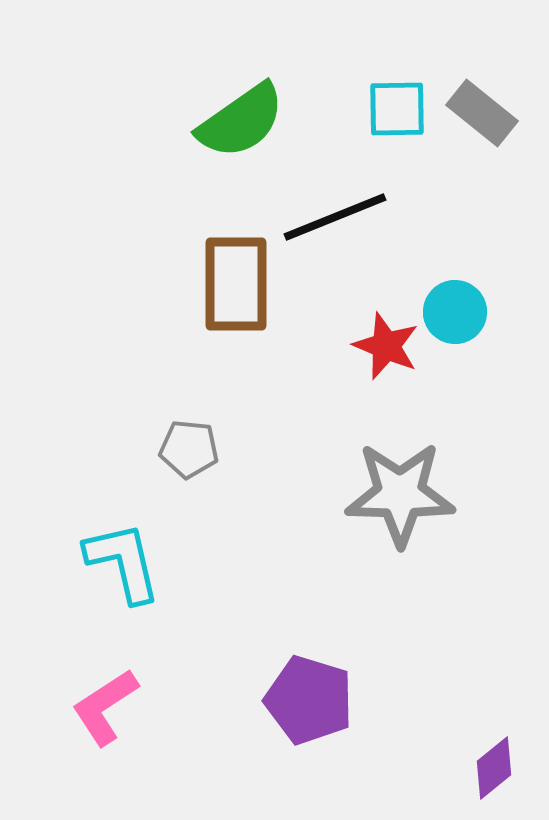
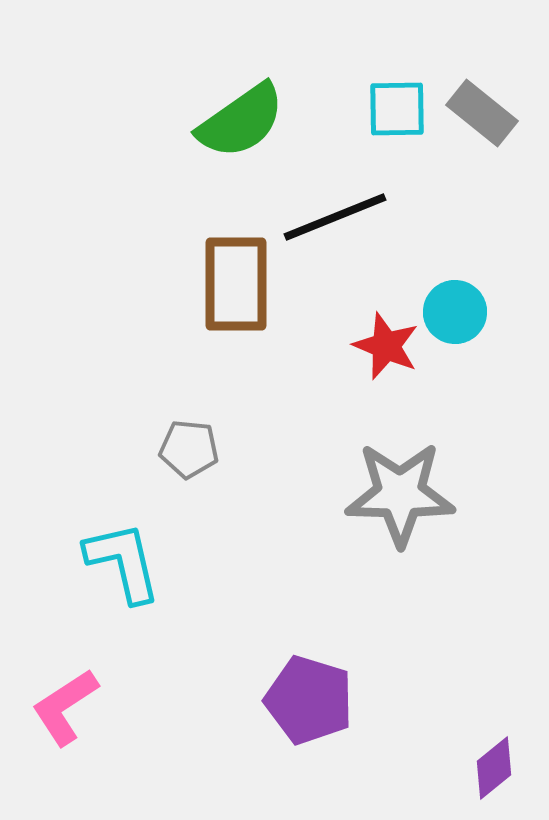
pink L-shape: moved 40 px left
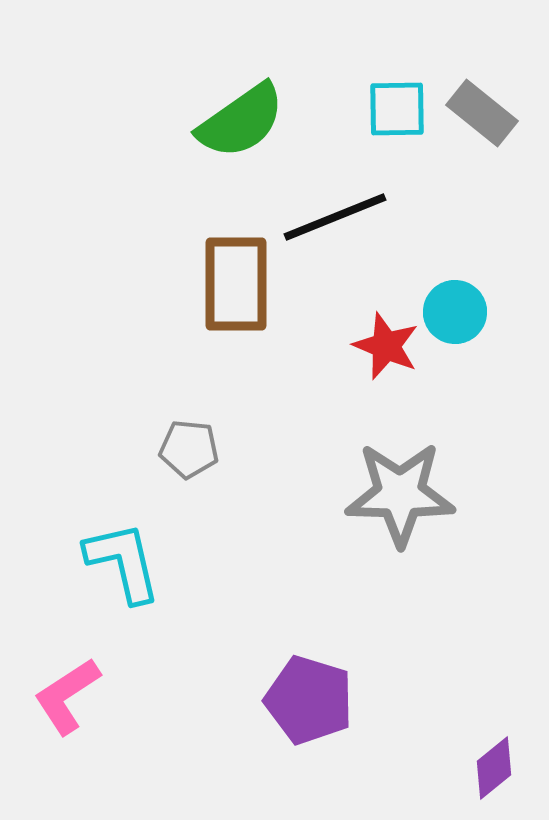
pink L-shape: moved 2 px right, 11 px up
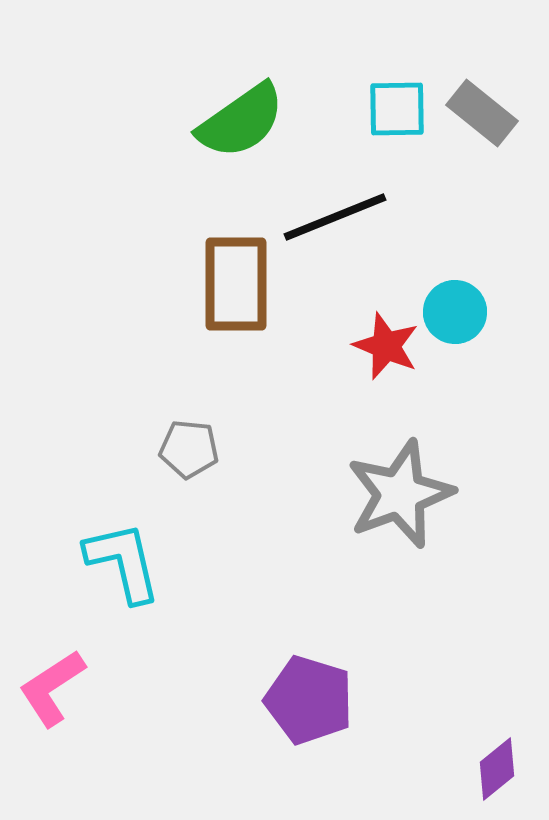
gray star: rotated 21 degrees counterclockwise
pink L-shape: moved 15 px left, 8 px up
purple diamond: moved 3 px right, 1 px down
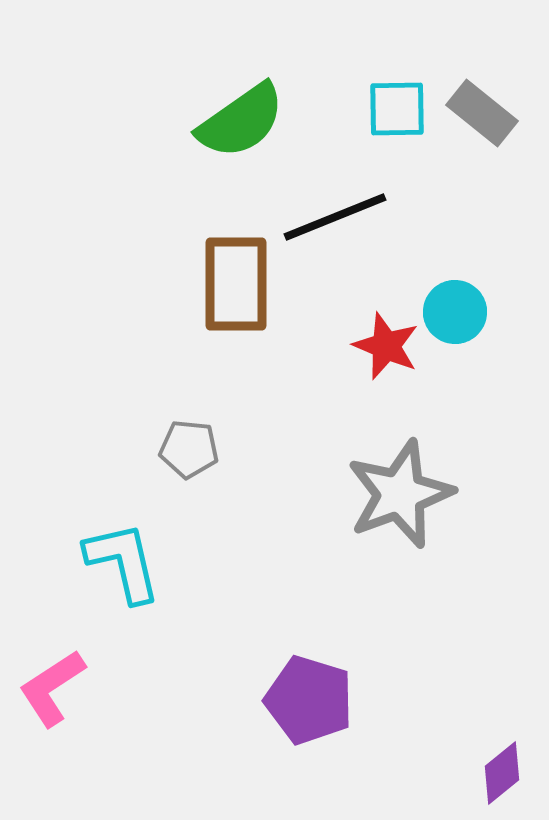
purple diamond: moved 5 px right, 4 px down
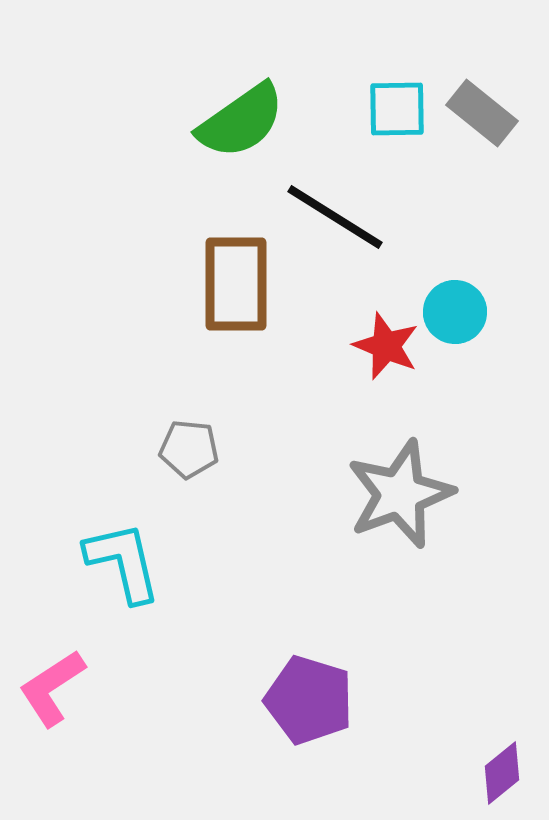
black line: rotated 54 degrees clockwise
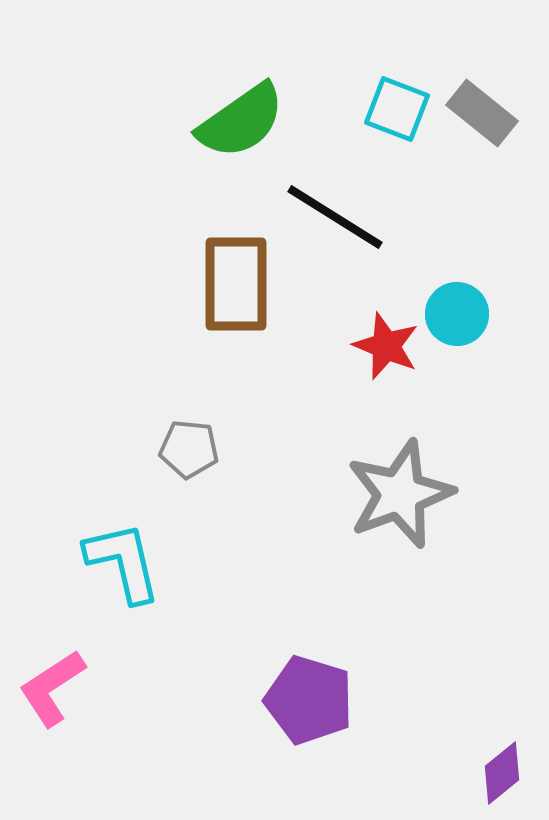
cyan square: rotated 22 degrees clockwise
cyan circle: moved 2 px right, 2 px down
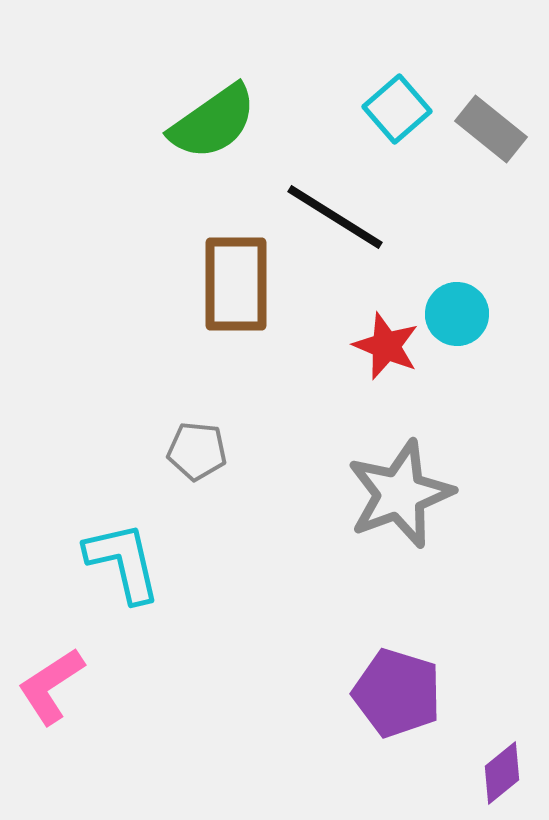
cyan square: rotated 28 degrees clockwise
gray rectangle: moved 9 px right, 16 px down
green semicircle: moved 28 px left, 1 px down
gray pentagon: moved 8 px right, 2 px down
pink L-shape: moved 1 px left, 2 px up
purple pentagon: moved 88 px right, 7 px up
